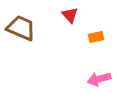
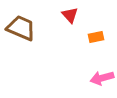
pink arrow: moved 3 px right, 1 px up
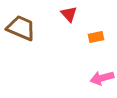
red triangle: moved 1 px left, 1 px up
